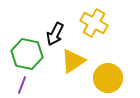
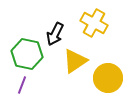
yellow triangle: moved 2 px right
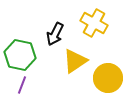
green hexagon: moved 7 px left, 1 px down
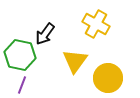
yellow cross: moved 2 px right, 1 px down
black arrow: moved 10 px left; rotated 10 degrees clockwise
yellow triangle: rotated 20 degrees counterclockwise
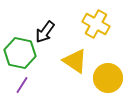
black arrow: moved 2 px up
green hexagon: moved 2 px up
yellow triangle: rotated 32 degrees counterclockwise
purple line: rotated 12 degrees clockwise
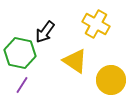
yellow circle: moved 3 px right, 2 px down
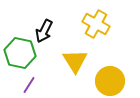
black arrow: moved 1 px left, 1 px up; rotated 10 degrees counterclockwise
yellow triangle: rotated 24 degrees clockwise
yellow circle: moved 1 px left, 1 px down
purple line: moved 7 px right
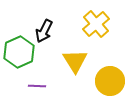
yellow cross: rotated 20 degrees clockwise
green hexagon: moved 1 px left, 1 px up; rotated 24 degrees clockwise
purple line: moved 8 px right, 1 px down; rotated 60 degrees clockwise
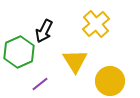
purple line: moved 3 px right, 2 px up; rotated 42 degrees counterclockwise
